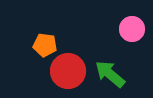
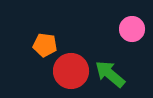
red circle: moved 3 px right
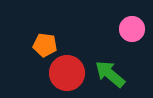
red circle: moved 4 px left, 2 px down
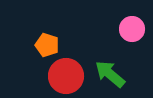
orange pentagon: moved 2 px right; rotated 10 degrees clockwise
red circle: moved 1 px left, 3 px down
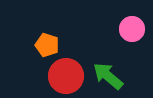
green arrow: moved 2 px left, 2 px down
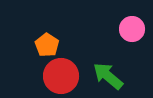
orange pentagon: rotated 15 degrees clockwise
red circle: moved 5 px left
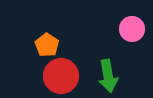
green arrow: rotated 140 degrees counterclockwise
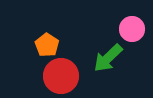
green arrow: moved 18 px up; rotated 56 degrees clockwise
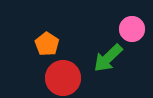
orange pentagon: moved 1 px up
red circle: moved 2 px right, 2 px down
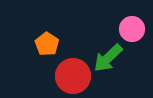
red circle: moved 10 px right, 2 px up
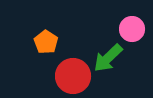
orange pentagon: moved 1 px left, 2 px up
